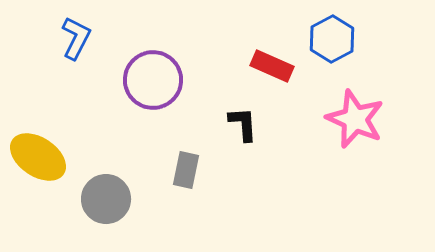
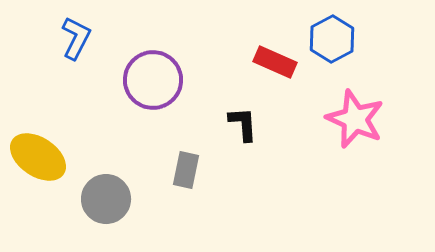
red rectangle: moved 3 px right, 4 px up
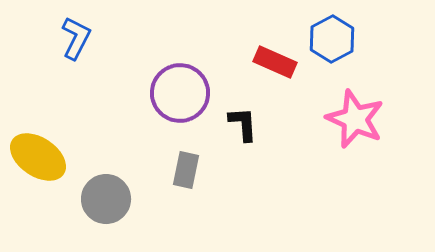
purple circle: moved 27 px right, 13 px down
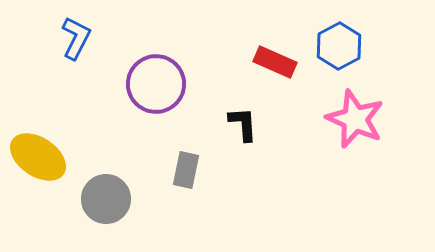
blue hexagon: moved 7 px right, 7 px down
purple circle: moved 24 px left, 9 px up
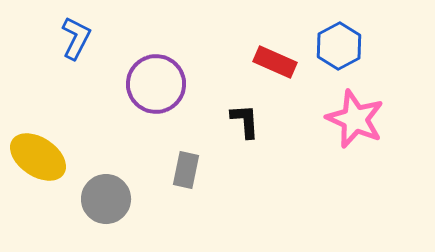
black L-shape: moved 2 px right, 3 px up
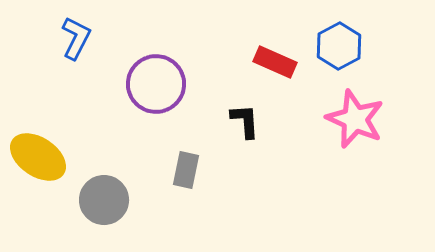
gray circle: moved 2 px left, 1 px down
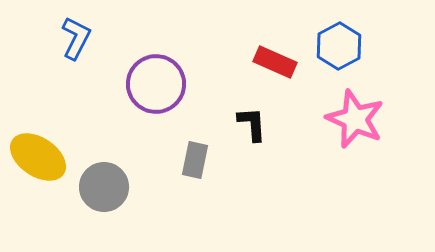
black L-shape: moved 7 px right, 3 px down
gray rectangle: moved 9 px right, 10 px up
gray circle: moved 13 px up
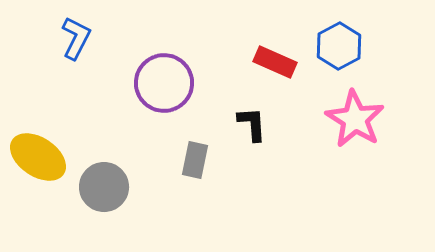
purple circle: moved 8 px right, 1 px up
pink star: rotated 8 degrees clockwise
